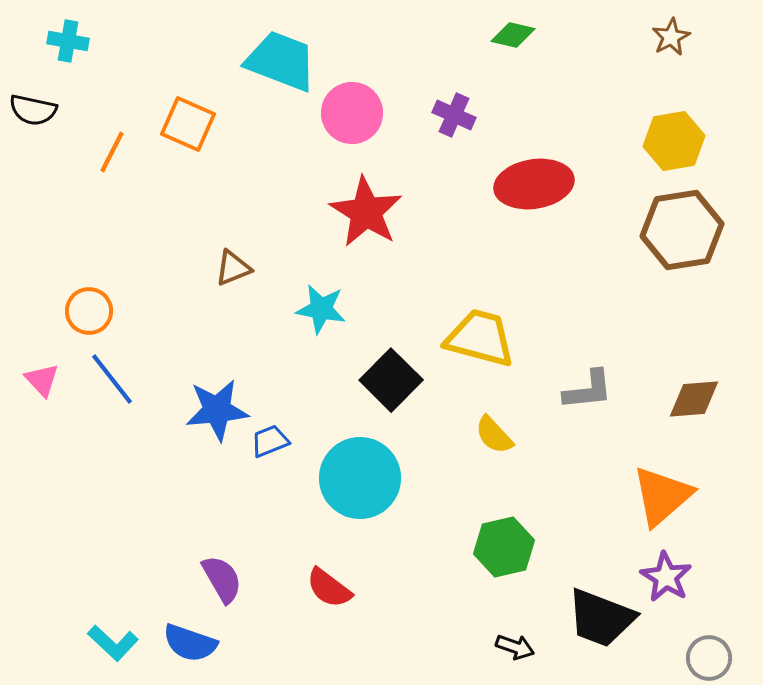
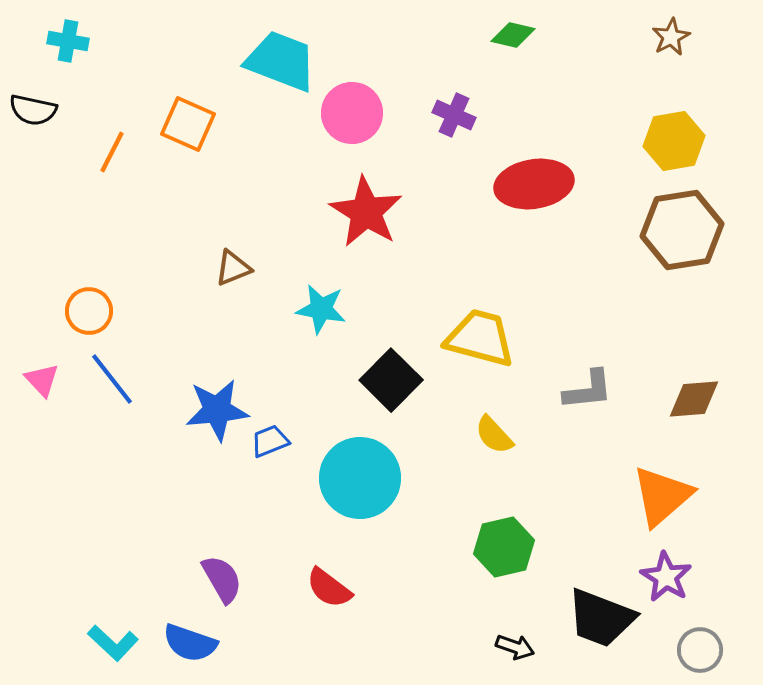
gray circle: moved 9 px left, 8 px up
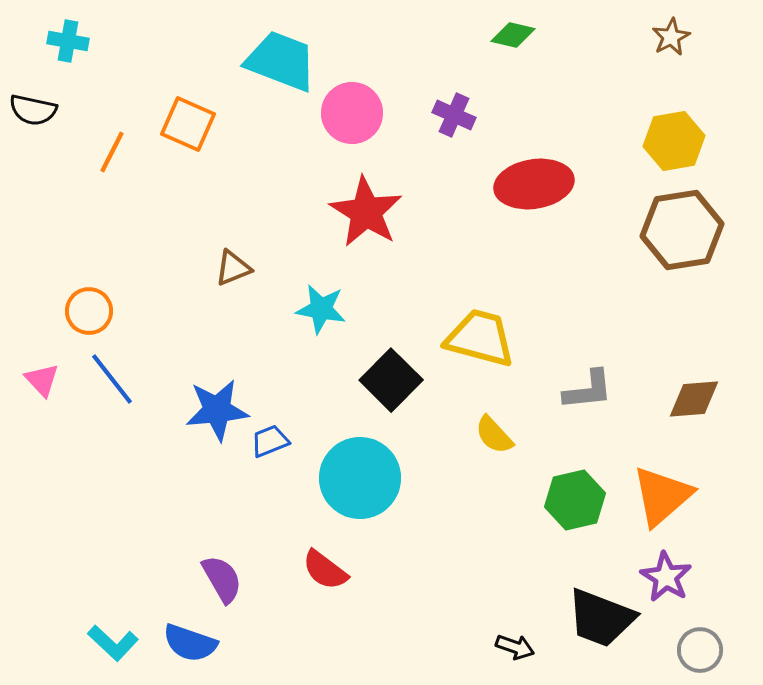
green hexagon: moved 71 px right, 47 px up
red semicircle: moved 4 px left, 18 px up
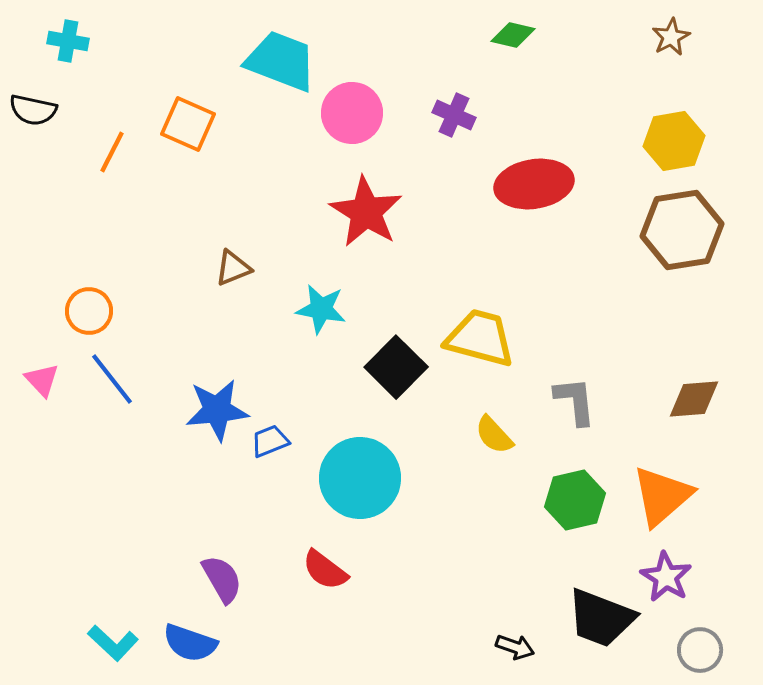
black square: moved 5 px right, 13 px up
gray L-shape: moved 13 px left, 11 px down; rotated 90 degrees counterclockwise
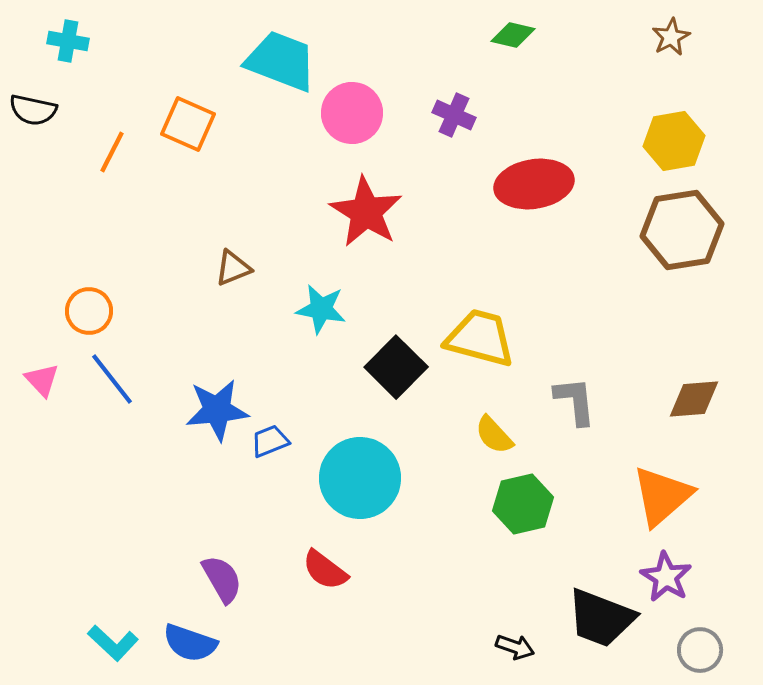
green hexagon: moved 52 px left, 4 px down
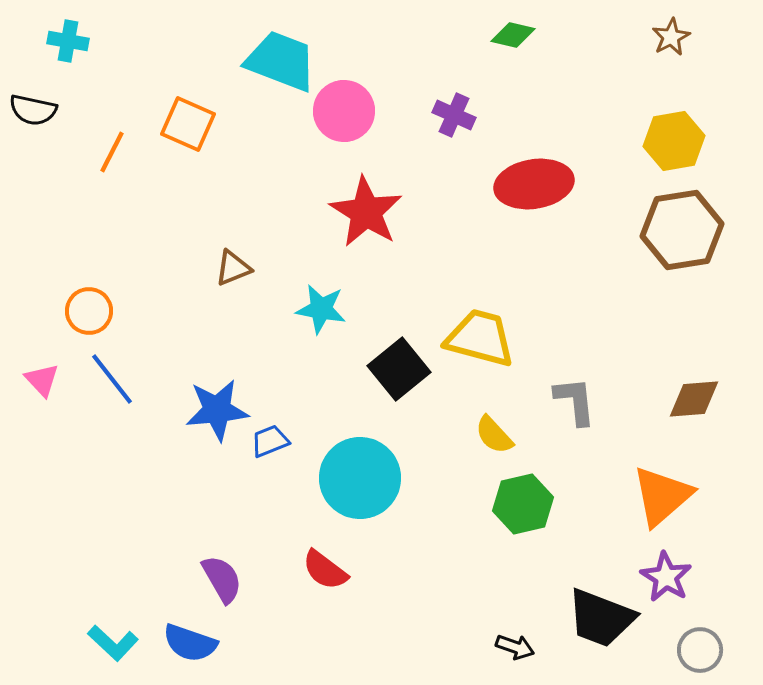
pink circle: moved 8 px left, 2 px up
black square: moved 3 px right, 2 px down; rotated 6 degrees clockwise
